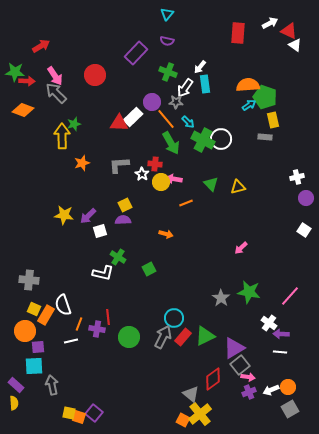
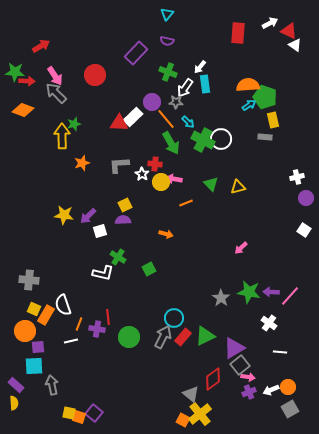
purple arrow at (281, 334): moved 10 px left, 42 px up
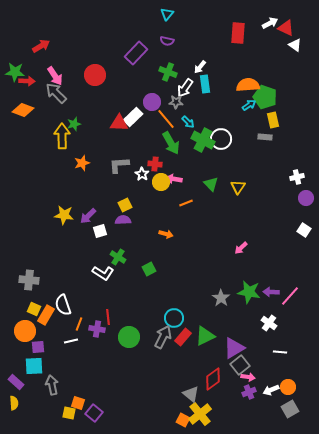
red triangle at (289, 31): moved 3 px left, 3 px up
yellow triangle at (238, 187): rotated 42 degrees counterclockwise
white L-shape at (103, 273): rotated 20 degrees clockwise
purple rectangle at (16, 385): moved 3 px up
orange square at (79, 417): moved 1 px left, 14 px up
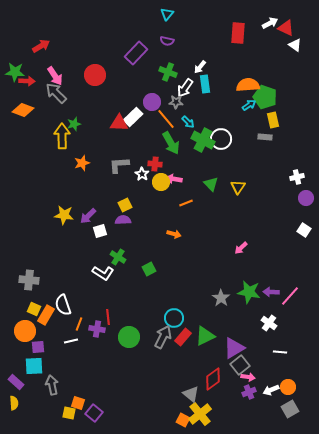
orange arrow at (166, 234): moved 8 px right
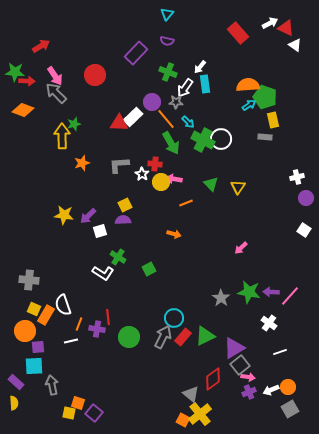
red rectangle at (238, 33): rotated 45 degrees counterclockwise
white line at (280, 352): rotated 24 degrees counterclockwise
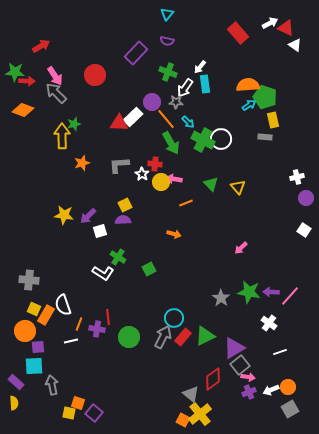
yellow triangle at (238, 187): rotated 14 degrees counterclockwise
